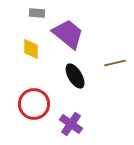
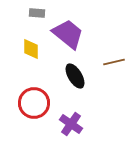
brown line: moved 1 px left, 1 px up
red circle: moved 1 px up
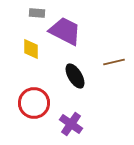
purple trapezoid: moved 3 px left, 3 px up; rotated 12 degrees counterclockwise
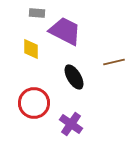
black ellipse: moved 1 px left, 1 px down
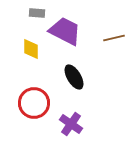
brown line: moved 24 px up
